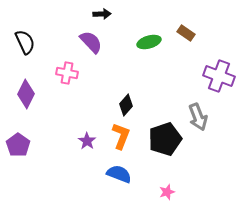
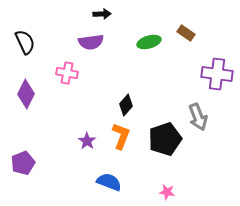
purple semicircle: rotated 125 degrees clockwise
purple cross: moved 2 px left, 2 px up; rotated 12 degrees counterclockwise
purple pentagon: moved 5 px right, 18 px down; rotated 15 degrees clockwise
blue semicircle: moved 10 px left, 8 px down
pink star: rotated 28 degrees clockwise
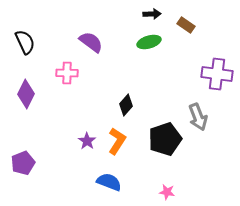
black arrow: moved 50 px right
brown rectangle: moved 8 px up
purple semicircle: rotated 135 degrees counterclockwise
pink cross: rotated 10 degrees counterclockwise
orange L-shape: moved 4 px left, 5 px down; rotated 12 degrees clockwise
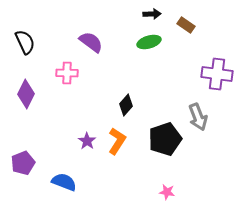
blue semicircle: moved 45 px left
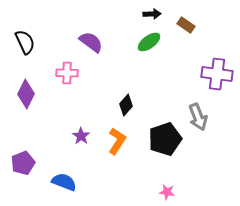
green ellipse: rotated 20 degrees counterclockwise
purple star: moved 6 px left, 5 px up
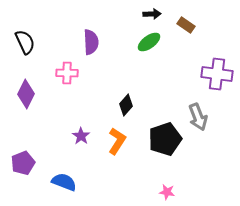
purple semicircle: rotated 50 degrees clockwise
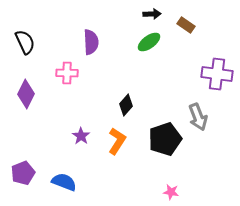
purple pentagon: moved 10 px down
pink star: moved 4 px right
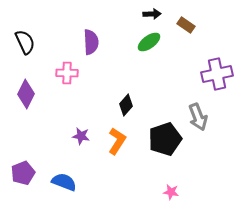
purple cross: rotated 20 degrees counterclockwise
purple star: rotated 24 degrees counterclockwise
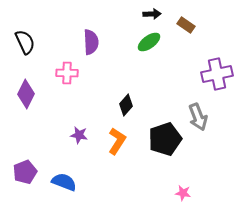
purple star: moved 2 px left, 1 px up
purple pentagon: moved 2 px right, 1 px up
pink star: moved 12 px right, 1 px down
